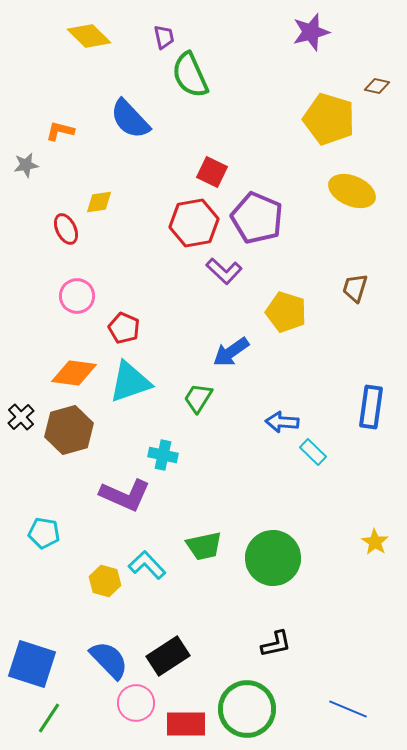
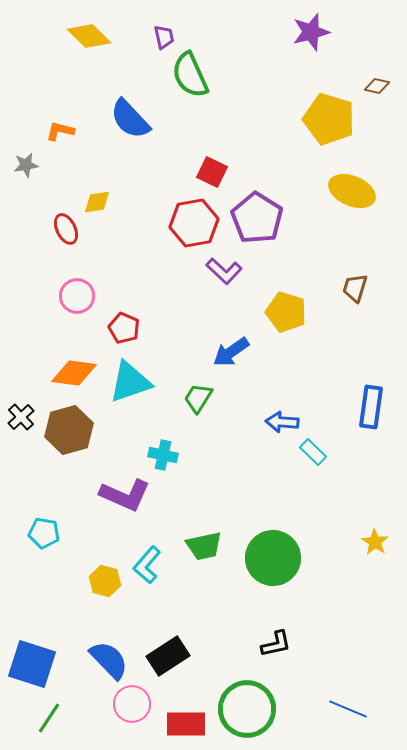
yellow diamond at (99, 202): moved 2 px left
purple pentagon at (257, 218): rotated 9 degrees clockwise
cyan L-shape at (147, 565): rotated 96 degrees counterclockwise
pink circle at (136, 703): moved 4 px left, 1 px down
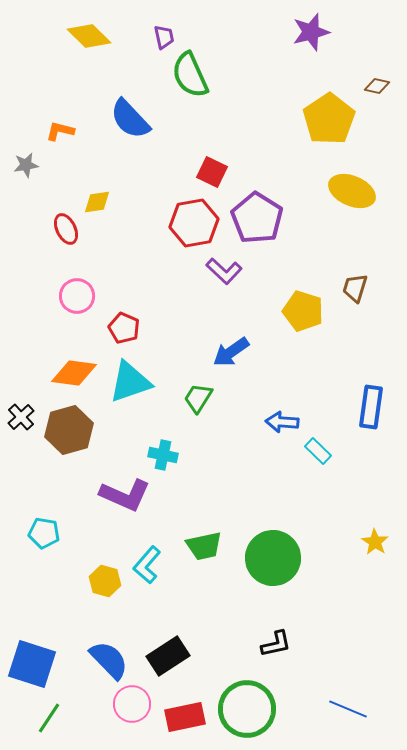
yellow pentagon at (329, 119): rotated 21 degrees clockwise
yellow pentagon at (286, 312): moved 17 px right, 1 px up
cyan rectangle at (313, 452): moved 5 px right, 1 px up
red rectangle at (186, 724): moved 1 px left, 7 px up; rotated 12 degrees counterclockwise
